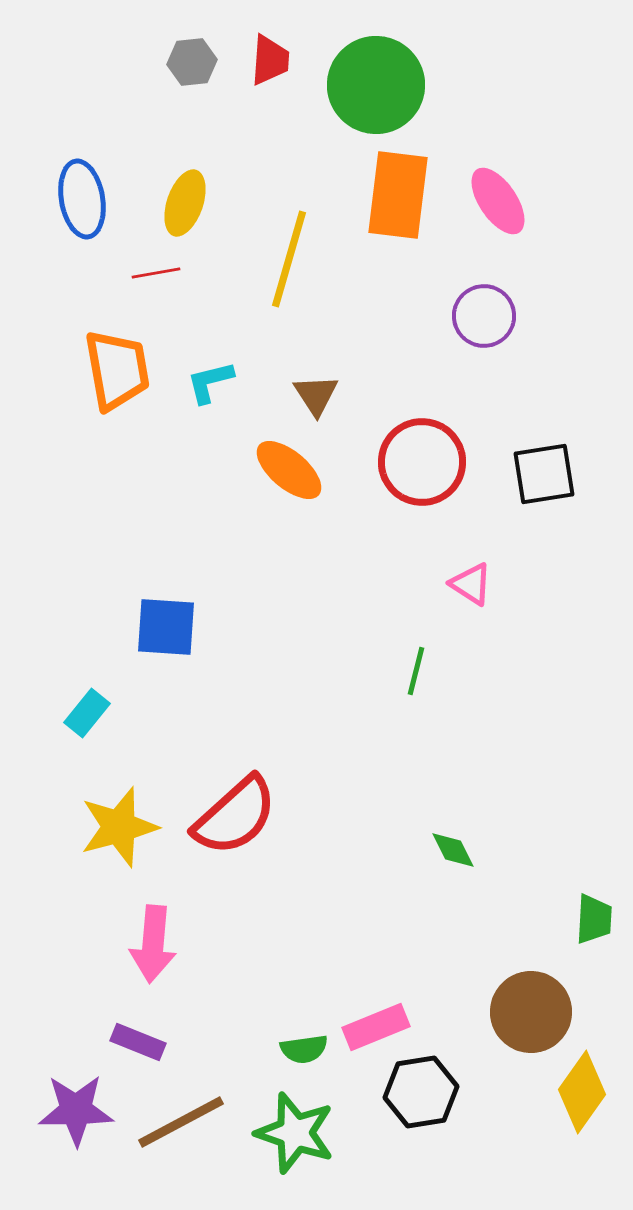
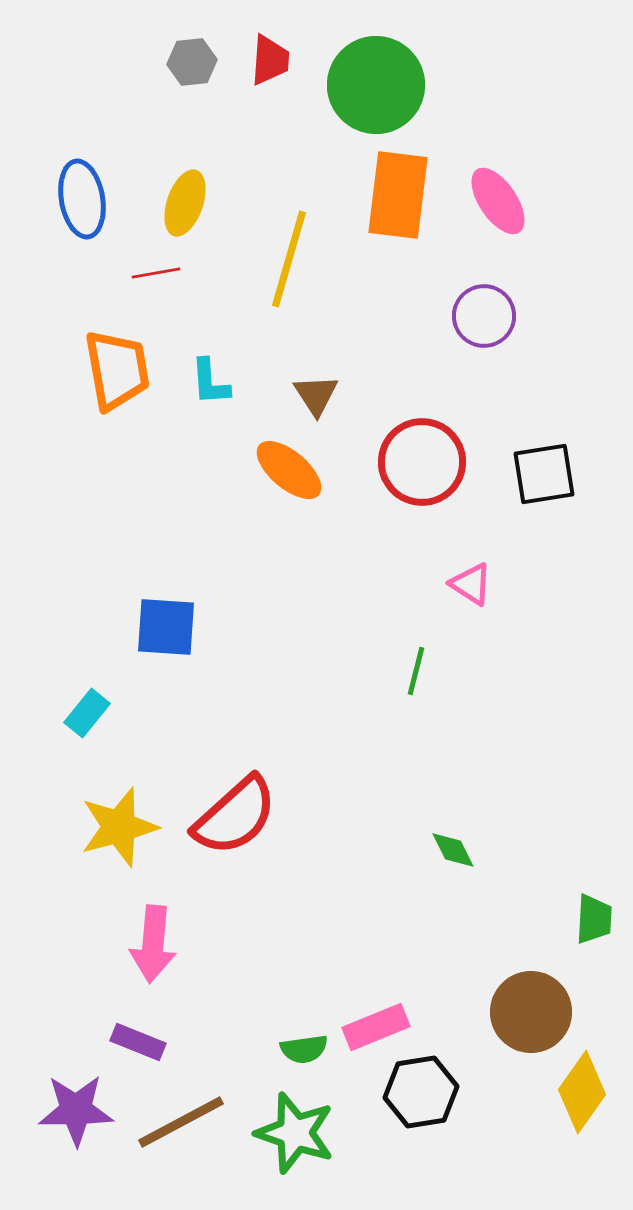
cyan L-shape: rotated 80 degrees counterclockwise
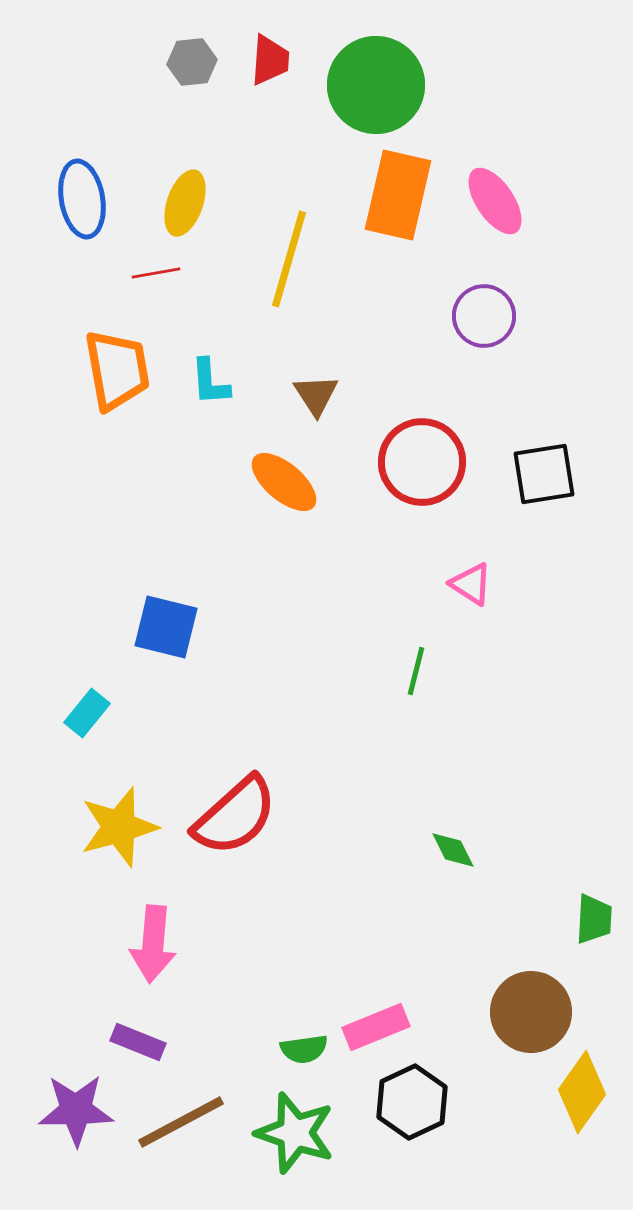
orange rectangle: rotated 6 degrees clockwise
pink ellipse: moved 3 px left
orange ellipse: moved 5 px left, 12 px down
blue square: rotated 10 degrees clockwise
black hexagon: moved 9 px left, 10 px down; rotated 16 degrees counterclockwise
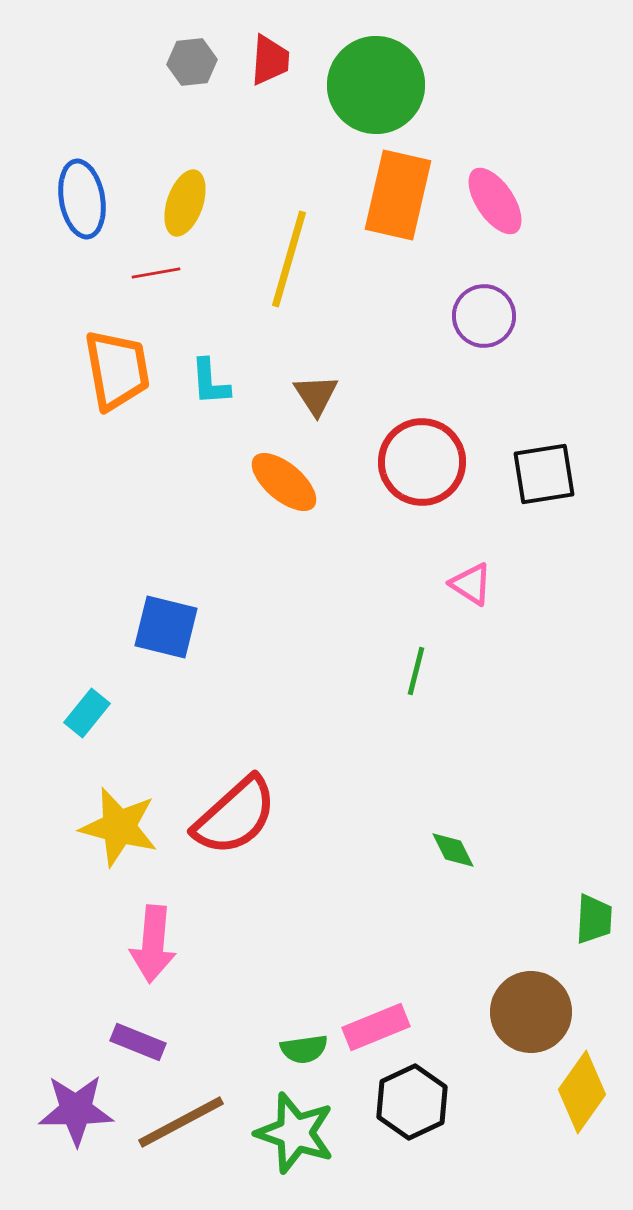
yellow star: rotated 30 degrees clockwise
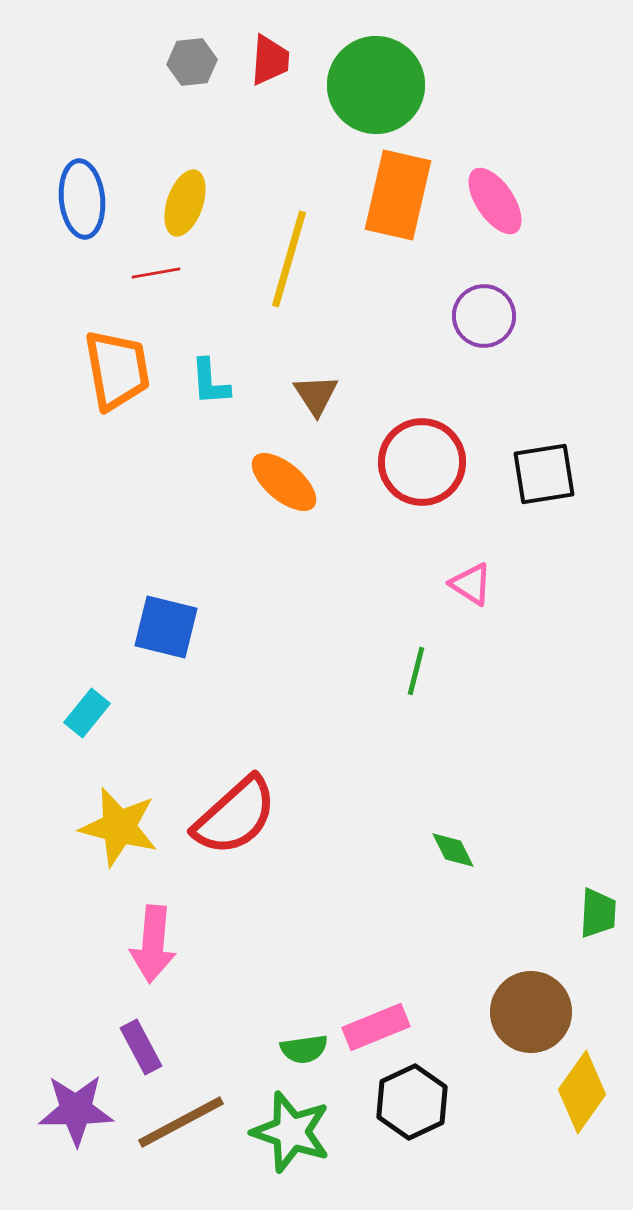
blue ellipse: rotated 4 degrees clockwise
green trapezoid: moved 4 px right, 6 px up
purple rectangle: moved 3 px right, 5 px down; rotated 40 degrees clockwise
green star: moved 4 px left, 1 px up
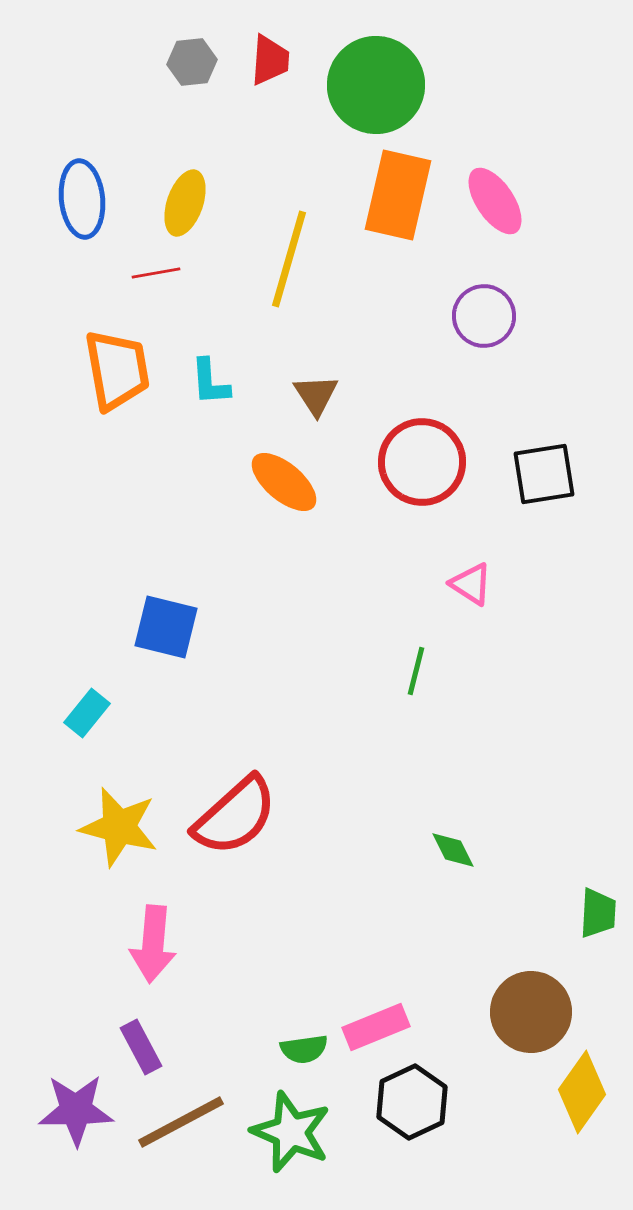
green star: rotated 4 degrees clockwise
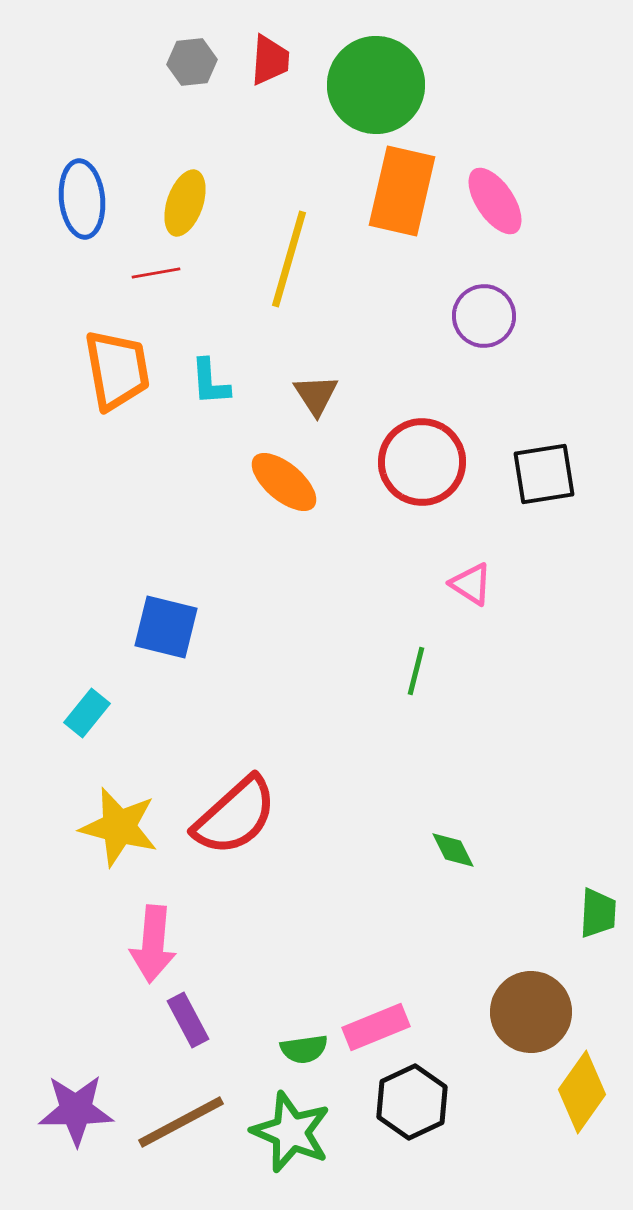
orange rectangle: moved 4 px right, 4 px up
purple rectangle: moved 47 px right, 27 px up
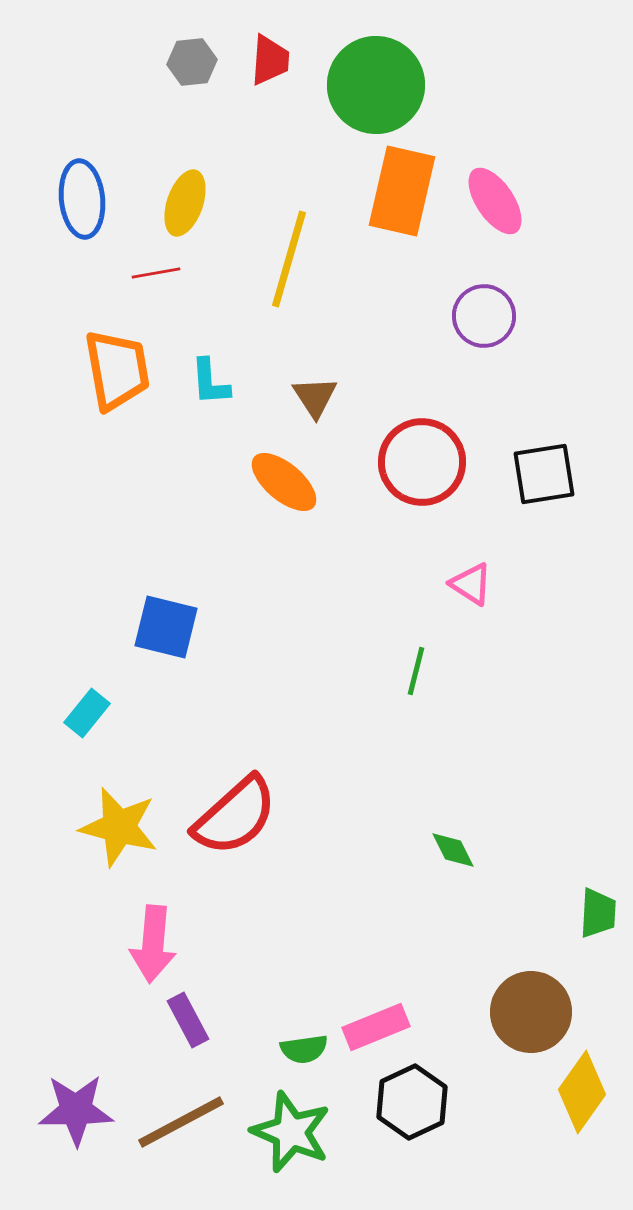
brown triangle: moved 1 px left, 2 px down
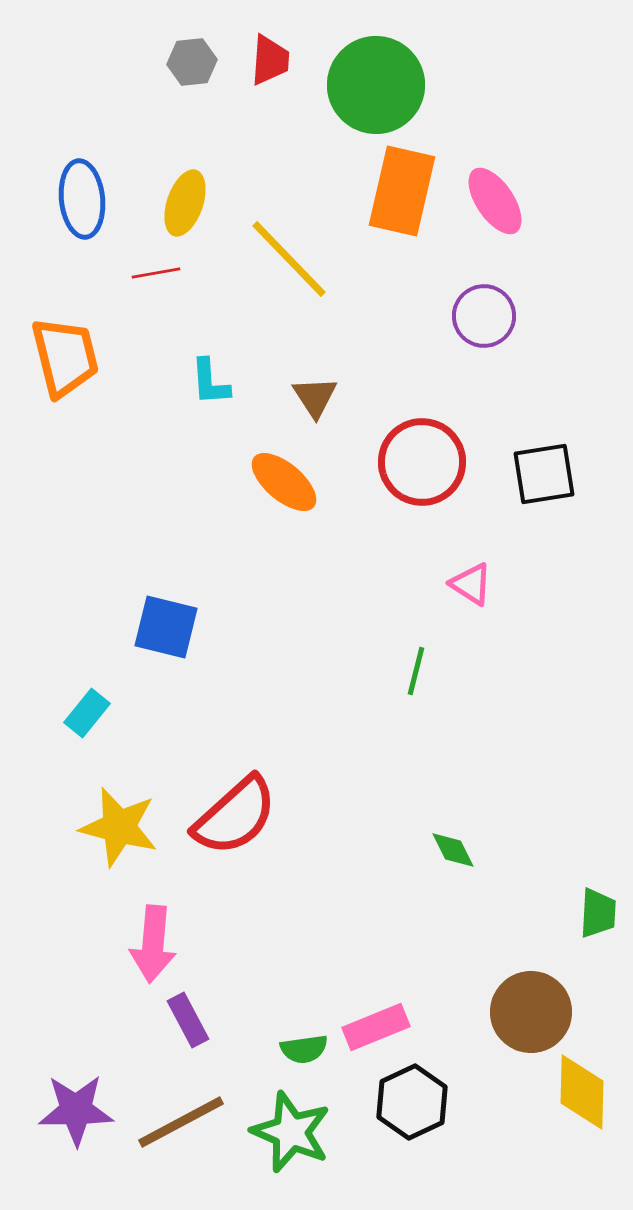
yellow line: rotated 60 degrees counterclockwise
orange trapezoid: moved 52 px left, 13 px up; rotated 4 degrees counterclockwise
yellow diamond: rotated 34 degrees counterclockwise
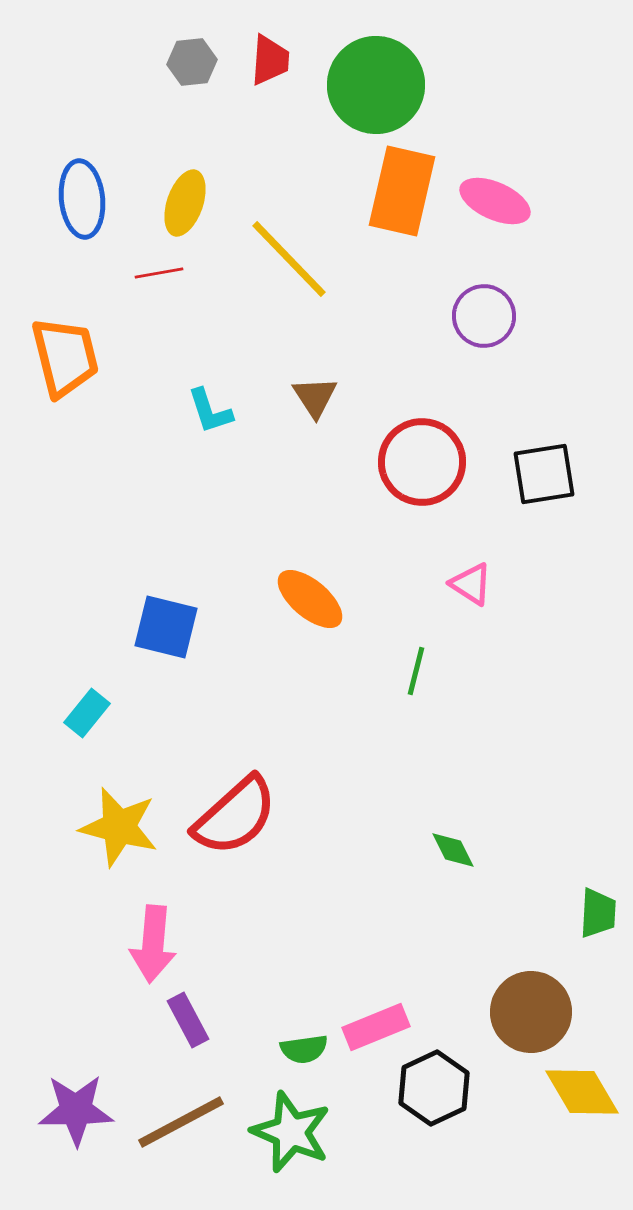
pink ellipse: rotated 32 degrees counterclockwise
red line: moved 3 px right
cyan L-shape: moved 29 px down; rotated 14 degrees counterclockwise
orange ellipse: moved 26 px right, 117 px down
yellow diamond: rotated 32 degrees counterclockwise
black hexagon: moved 22 px right, 14 px up
